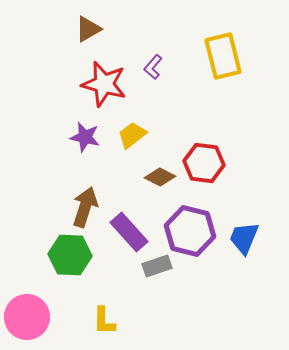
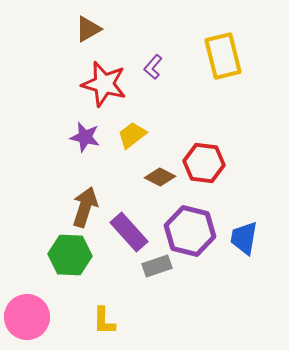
blue trapezoid: rotated 12 degrees counterclockwise
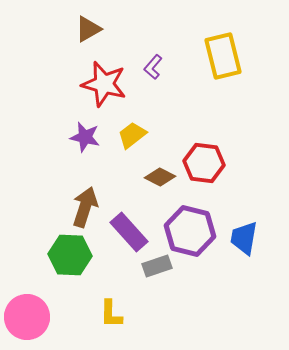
yellow L-shape: moved 7 px right, 7 px up
